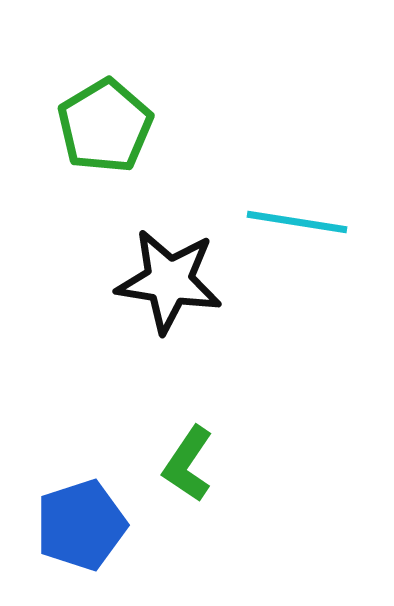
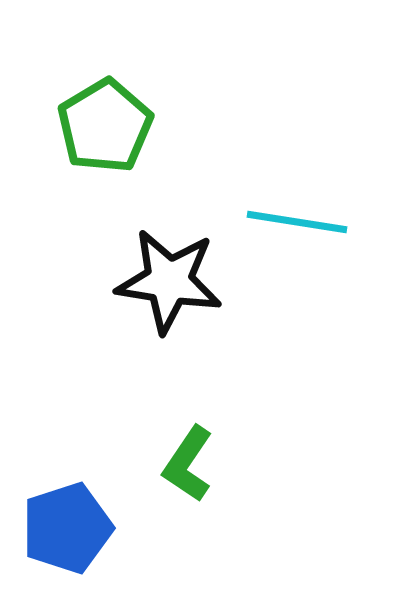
blue pentagon: moved 14 px left, 3 px down
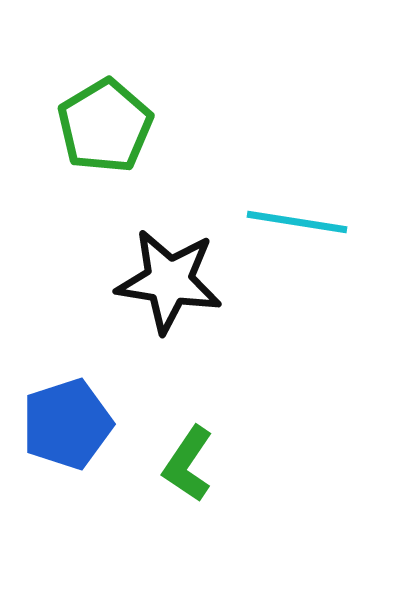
blue pentagon: moved 104 px up
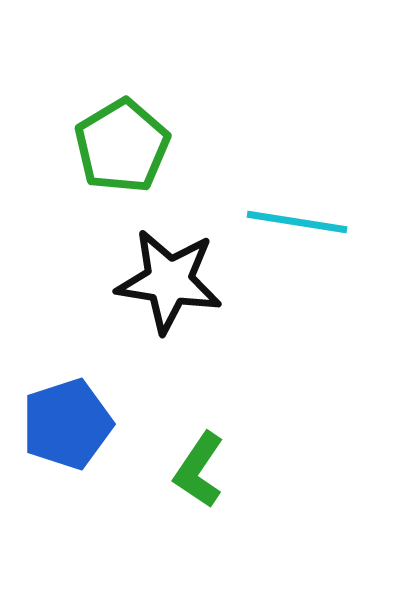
green pentagon: moved 17 px right, 20 px down
green L-shape: moved 11 px right, 6 px down
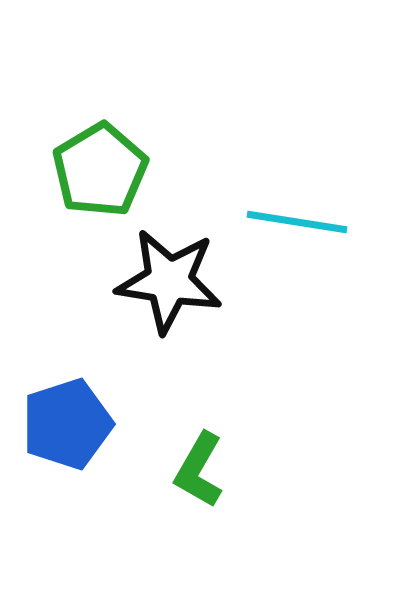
green pentagon: moved 22 px left, 24 px down
green L-shape: rotated 4 degrees counterclockwise
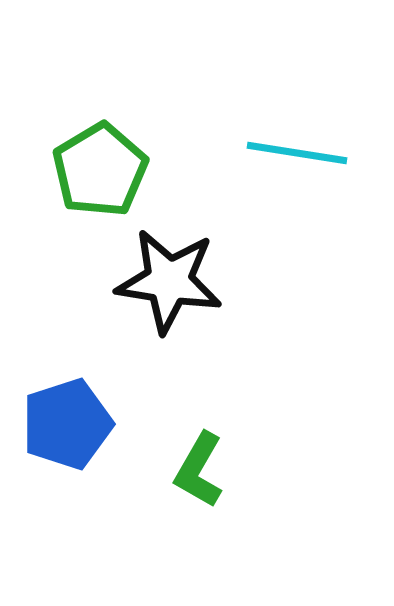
cyan line: moved 69 px up
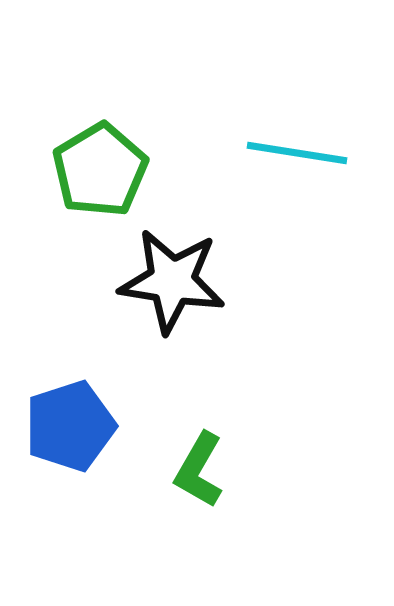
black star: moved 3 px right
blue pentagon: moved 3 px right, 2 px down
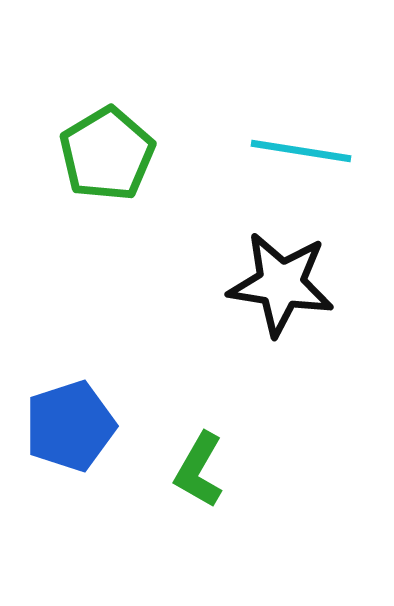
cyan line: moved 4 px right, 2 px up
green pentagon: moved 7 px right, 16 px up
black star: moved 109 px right, 3 px down
